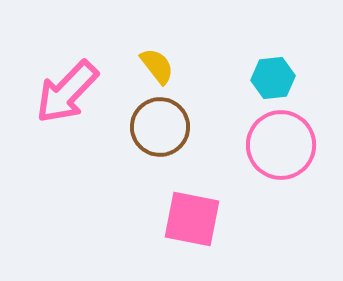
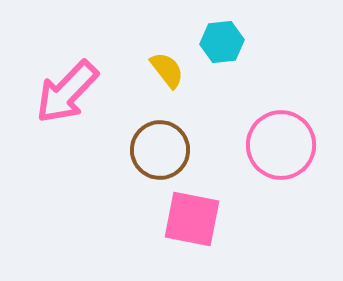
yellow semicircle: moved 10 px right, 4 px down
cyan hexagon: moved 51 px left, 36 px up
brown circle: moved 23 px down
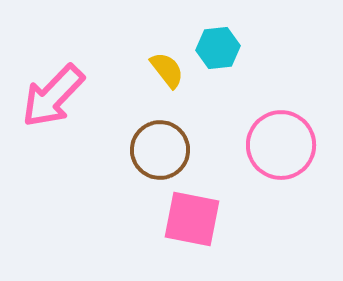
cyan hexagon: moved 4 px left, 6 px down
pink arrow: moved 14 px left, 4 px down
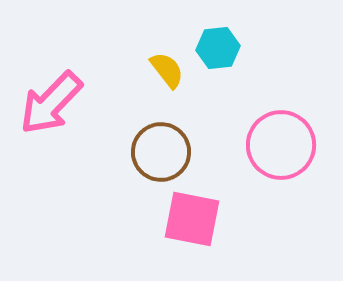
pink arrow: moved 2 px left, 7 px down
brown circle: moved 1 px right, 2 px down
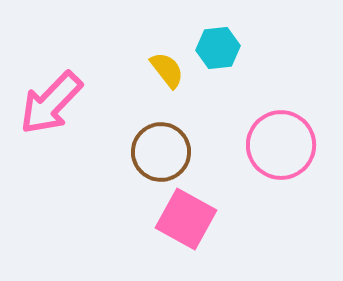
pink square: moved 6 px left; rotated 18 degrees clockwise
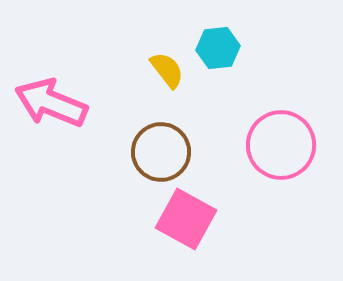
pink arrow: rotated 68 degrees clockwise
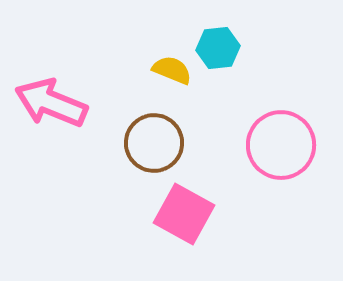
yellow semicircle: moved 5 px right; rotated 30 degrees counterclockwise
brown circle: moved 7 px left, 9 px up
pink square: moved 2 px left, 5 px up
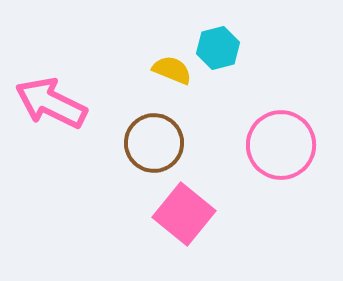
cyan hexagon: rotated 9 degrees counterclockwise
pink arrow: rotated 4 degrees clockwise
pink square: rotated 10 degrees clockwise
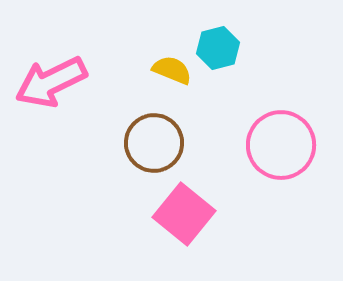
pink arrow: moved 21 px up; rotated 52 degrees counterclockwise
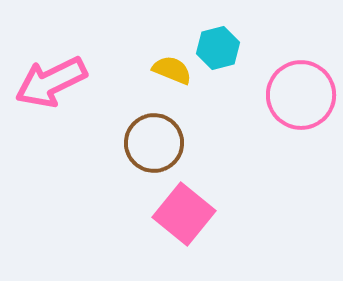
pink circle: moved 20 px right, 50 px up
